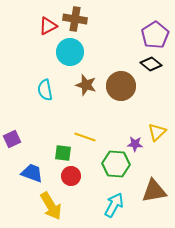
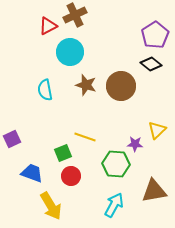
brown cross: moved 4 px up; rotated 35 degrees counterclockwise
yellow triangle: moved 2 px up
green square: rotated 30 degrees counterclockwise
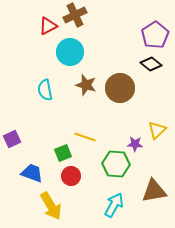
brown circle: moved 1 px left, 2 px down
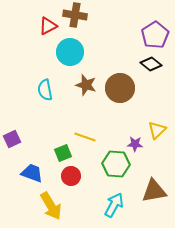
brown cross: rotated 35 degrees clockwise
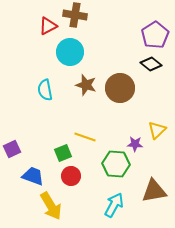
purple square: moved 10 px down
blue trapezoid: moved 1 px right, 3 px down
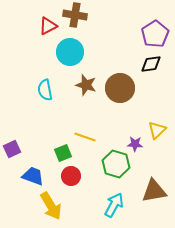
purple pentagon: moved 1 px up
black diamond: rotated 45 degrees counterclockwise
green hexagon: rotated 12 degrees clockwise
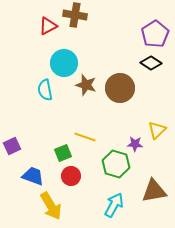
cyan circle: moved 6 px left, 11 px down
black diamond: moved 1 px up; rotated 40 degrees clockwise
purple square: moved 3 px up
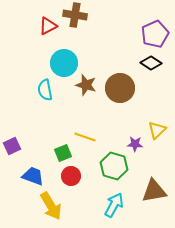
purple pentagon: rotated 8 degrees clockwise
green hexagon: moved 2 px left, 2 px down
